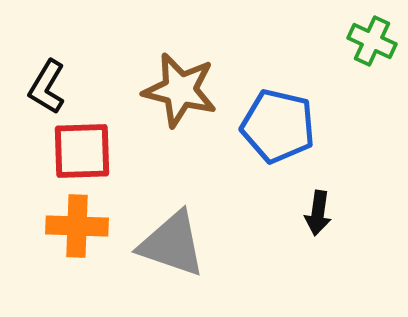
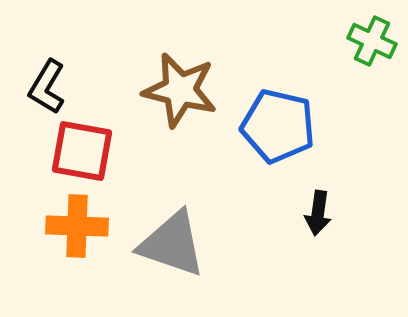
red square: rotated 12 degrees clockwise
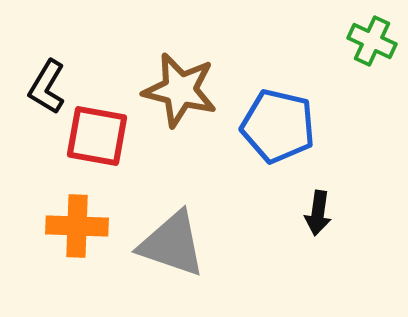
red square: moved 15 px right, 15 px up
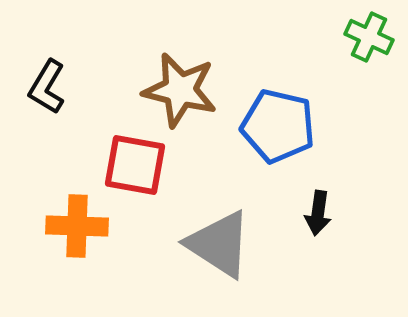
green cross: moved 3 px left, 4 px up
red square: moved 38 px right, 29 px down
gray triangle: moved 47 px right; rotated 14 degrees clockwise
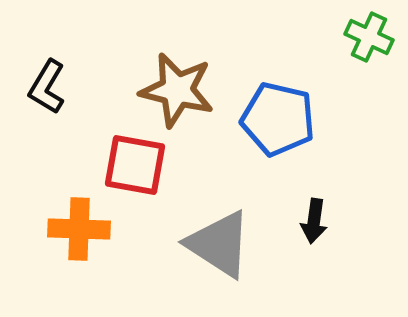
brown star: moved 3 px left
blue pentagon: moved 7 px up
black arrow: moved 4 px left, 8 px down
orange cross: moved 2 px right, 3 px down
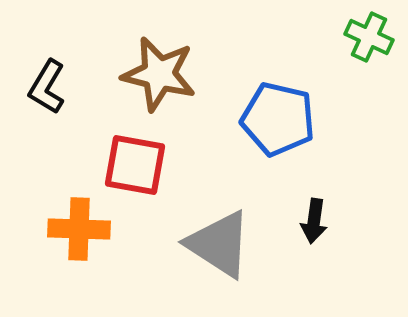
brown star: moved 18 px left, 16 px up
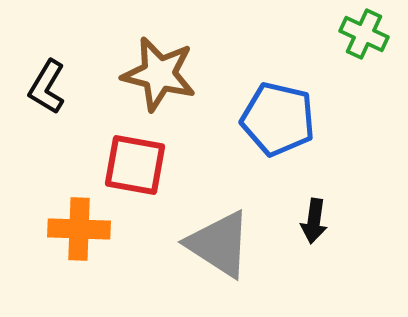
green cross: moved 5 px left, 3 px up
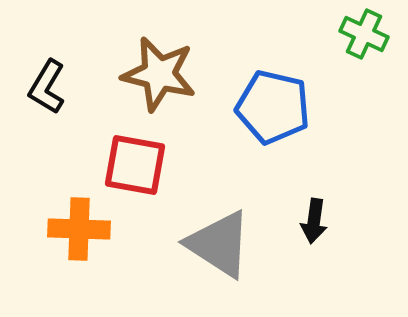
blue pentagon: moved 5 px left, 12 px up
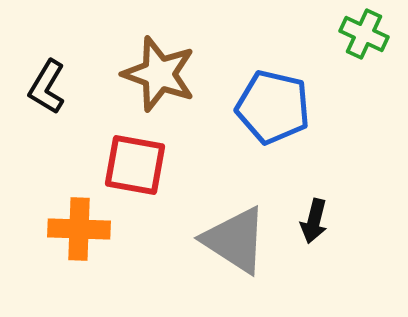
brown star: rotated 6 degrees clockwise
black arrow: rotated 6 degrees clockwise
gray triangle: moved 16 px right, 4 px up
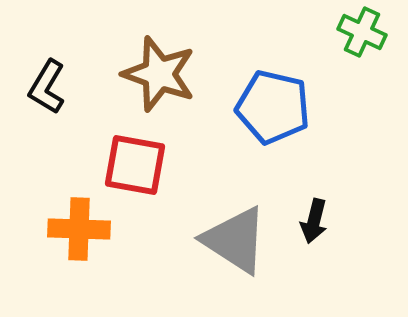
green cross: moved 2 px left, 2 px up
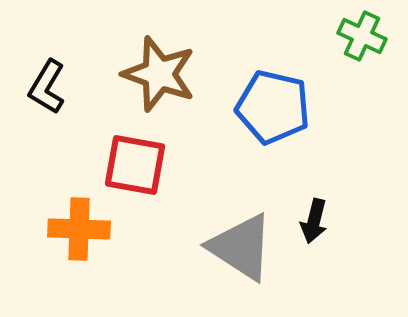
green cross: moved 4 px down
gray triangle: moved 6 px right, 7 px down
